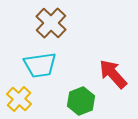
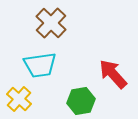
green hexagon: rotated 12 degrees clockwise
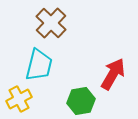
cyan trapezoid: moved 1 px left; rotated 68 degrees counterclockwise
red arrow: rotated 72 degrees clockwise
yellow cross: rotated 20 degrees clockwise
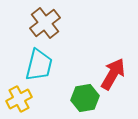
brown cross: moved 6 px left; rotated 8 degrees clockwise
green hexagon: moved 4 px right, 3 px up
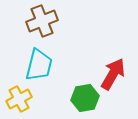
brown cross: moved 3 px left, 2 px up; rotated 16 degrees clockwise
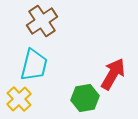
brown cross: rotated 12 degrees counterclockwise
cyan trapezoid: moved 5 px left
yellow cross: rotated 15 degrees counterclockwise
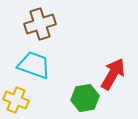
brown cross: moved 2 px left, 3 px down; rotated 16 degrees clockwise
cyan trapezoid: rotated 84 degrees counterclockwise
yellow cross: moved 3 px left, 1 px down; rotated 25 degrees counterclockwise
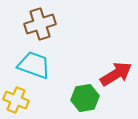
red arrow: moved 3 px right; rotated 28 degrees clockwise
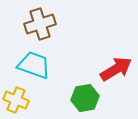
red arrow: moved 5 px up
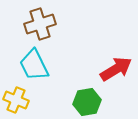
cyan trapezoid: rotated 136 degrees counterclockwise
green hexagon: moved 2 px right, 4 px down
